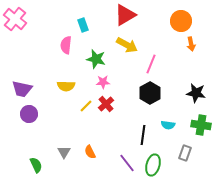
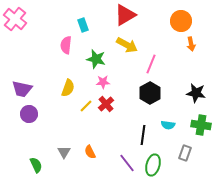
yellow semicircle: moved 2 px right, 2 px down; rotated 72 degrees counterclockwise
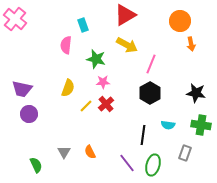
orange circle: moved 1 px left
